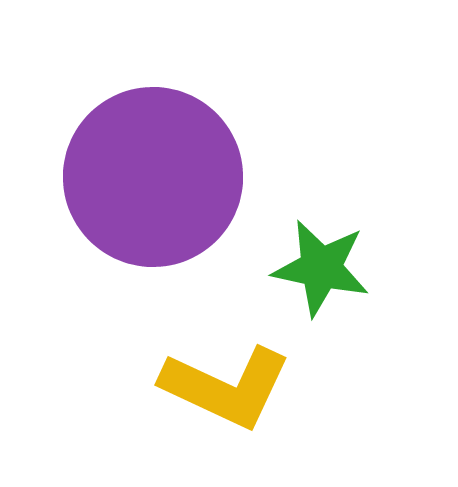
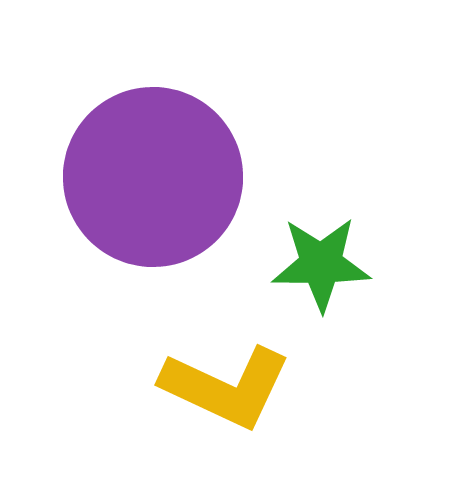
green star: moved 4 px up; rotated 12 degrees counterclockwise
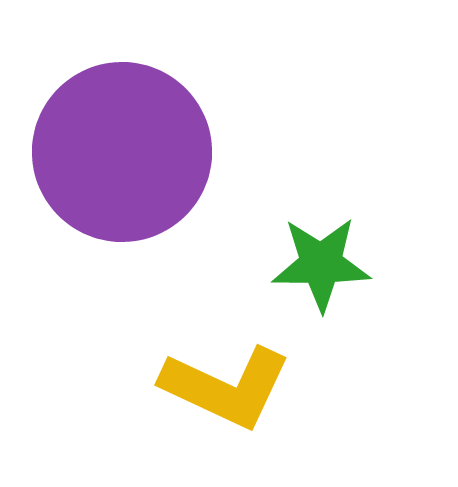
purple circle: moved 31 px left, 25 px up
